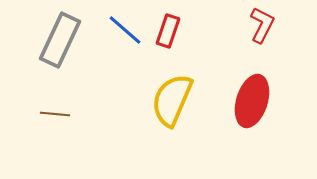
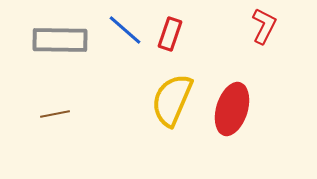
red L-shape: moved 2 px right, 1 px down
red rectangle: moved 2 px right, 3 px down
gray rectangle: rotated 66 degrees clockwise
red ellipse: moved 20 px left, 8 px down
brown line: rotated 16 degrees counterclockwise
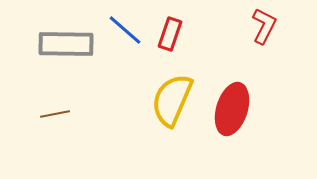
gray rectangle: moved 6 px right, 4 px down
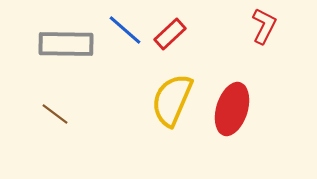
red rectangle: rotated 28 degrees clockwise
brown line: rotated 48 degrees clockwise
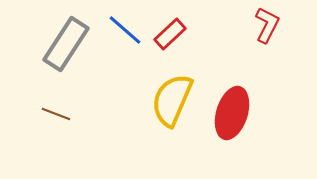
red L-shape: moved 3 px right, 1 px up
gray rectangle: rotated 58 degrees counterclockwise
red ellipse: moved 4 px down
brown line: moved 1 px right; rotated 16 degrees counterclockwise
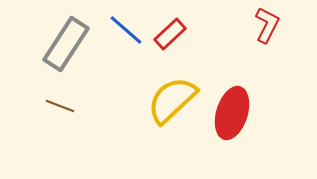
blue line: moved 1 px right
yellow semicircle: rotated 24 degrees clockwise
brown line: moved 4 px right, 8 px up
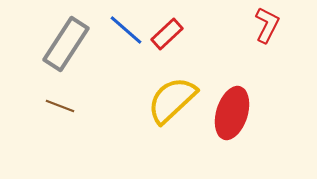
red rectangle: moved 3 px left
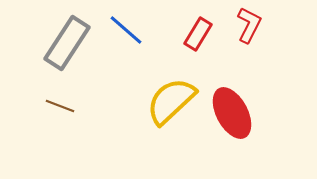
red L-shape: moved 18 px left
red rectangle: moved 31 px right; rotated 16 degrees counterclockwise
gray rectangle: moved 1 px right, 1 px up
yellow semicircle: moved 1 px left, 1 px down
red ellipse: rotated 45 degrees counterclockwise
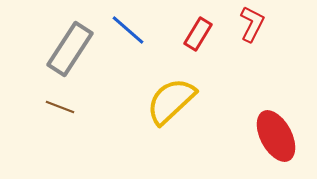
red L-shape: moved 3 px right, 1 px up
blue line: moved 2 px right
gray rectangle: moved 3 px right, 6 px down
brown line: moved 1 px down
red ellipse: moved 44 px right, 23 px down
